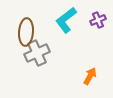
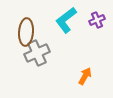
purple cross: moved 1 px left
orange arrow: moved 5 px left
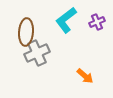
purple cross: moved 2 px down
orange arrow: rotated 102 degrees clockwise
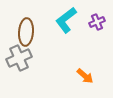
gray cross: moved 18 px left, 5 px down
